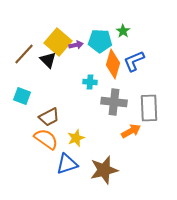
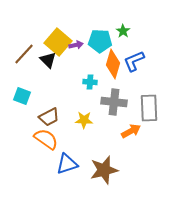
yellow star: moved 8 px right, 18 px up; rotated 24 degrees clockwise
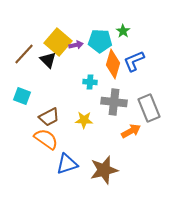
gray rectangle: rotated 20 degrees counterclockwise
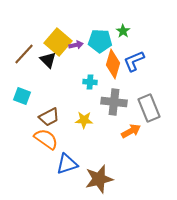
brown star: moved 5 px left, 9 px down
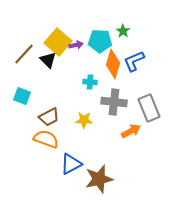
orange semicircle: rotated 15 degrees counterclockwise
blue triangle: moved 4 px right; rotated 10 degrees counterclockwise
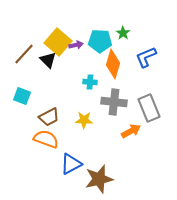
green star: moved 2 px down
blue L-shape: moved 12 px right, 4 px up
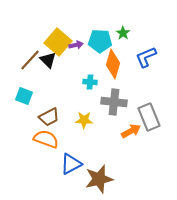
brown line: moved 6 px right, 6 px down
cyan square: moved 2 px right
gray rectangle: moved 9 px down
